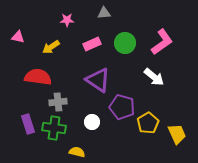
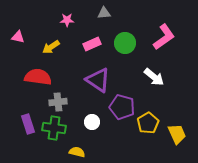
pink L-shape: moved 2 px right, 5 px up
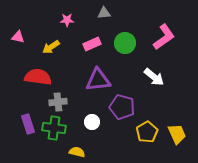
purple triangle: rotated 40 degrees counterclockwise
yellow pentagon: moved 1 px left, 9 px down
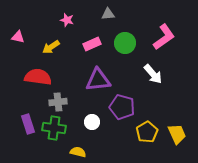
gray triangle: moved 4 px right, 1 px down
pink star: rotated 16 degrees clockwise
white arrow: moved 1 px left, 3 px up; rotated 10 degrees clockwise
yellow semicircle: moved 1 px right
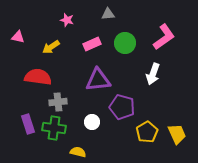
white arrow: rotated 60 degrees clockwise
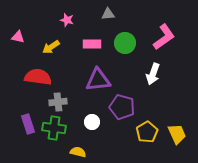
pink rectangle: rotated 24 degrees clockwise
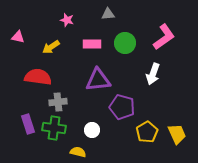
white circle: moved 8 px down
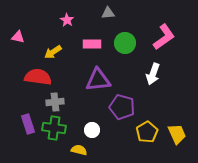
gray triangle: moved 1 px up
pink star: rotated 16 degrees clockwise
yellow arrow: moved 2 px right, 5 px down
gray cross: moved 3 px left
yellow semicircle: moved 1 px right, 2 px up
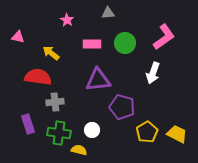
yellow arrow: moved 2 px left, 1 px down; rotated 72 degrees clockwise
white arrow: moved 1 px up
green cross: moved 5 px right, 5 px down
yellow trapezoid: rotated 40 degrees counterclockwise
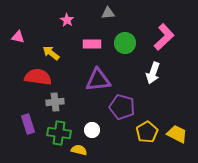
pink L-shape: rotated 8 degrees counterclockwise
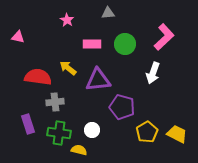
green circle: moved 1 px down
yellow arrow: moved 17 px right, 15 px down
